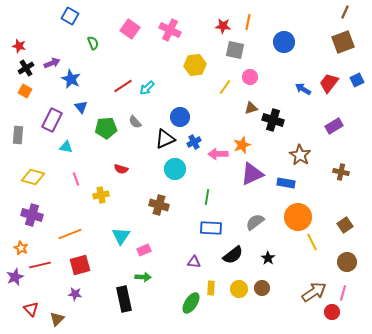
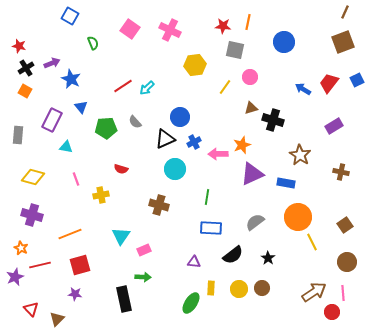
pink line at (343, 293): rotated 21 degrees counterclockwise
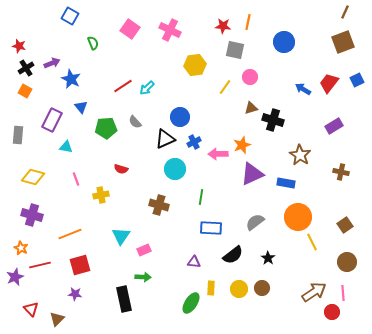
green line at (207, 197): moved 6 px left
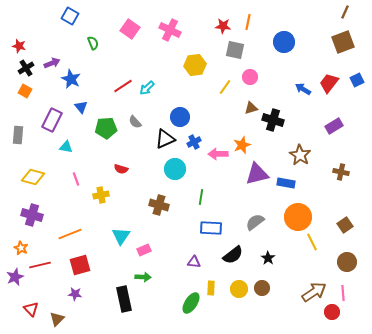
purple triangle at (252, 174): moved 5 px right; rotated 10 degrees clockwise
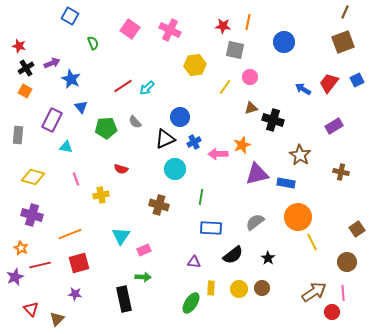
brown square at (345, 225): moved 12 px right, 4 px down
red square at (80, 265): moved 1 px left, 2 px up
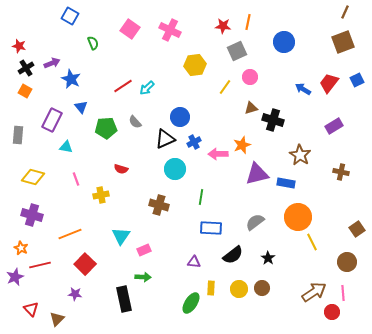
gray square at (235, 50): moved 2 px right, 1 px down; rotated 36 degrees counterclockwise
red square at (79, 263): moved 6 px right, 1 px down; rotated 30 degrees counterclockwise
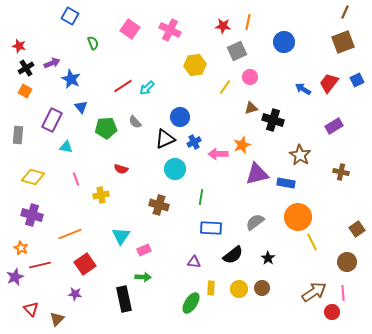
red square at (85, 264): rotated 10 degrees clockwise
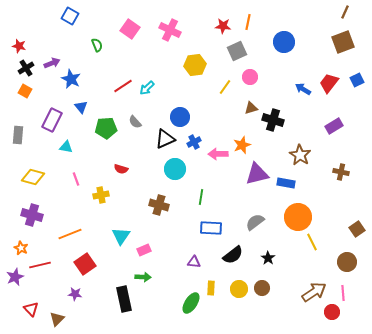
green semicircle at (93, 43): moved 4 px right, 2 px down
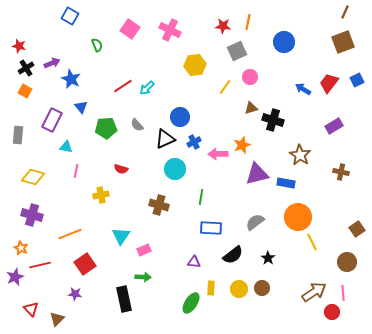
gray semicircle at (135, 122): moved 2 px right, 3 px down
pink line at (76, 179): moved 8 px up; rotated 32 degrees clockwise
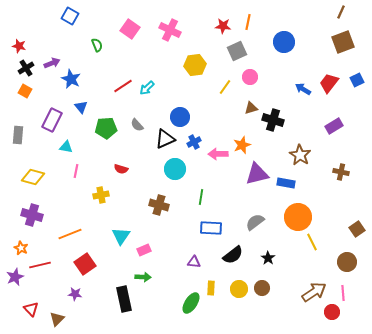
brown line at (345, 12): moved 4 px left
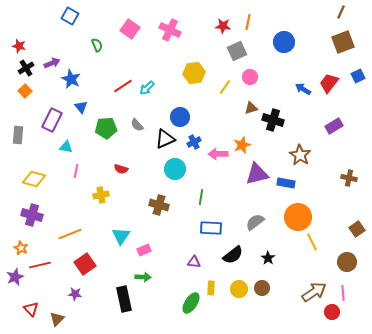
yellow hexagon at (195, 65): moved 1 px left, 8 px down
blue square at (357, 80): moved 1 px right, 4 px up
orange square at (25, 91): rotated 16 degrees clockwise
brown cross at (341, 172): moved 8 px right, 6 px down
yellow diamond at (33, 177): moved 1 px right, 2 px down
